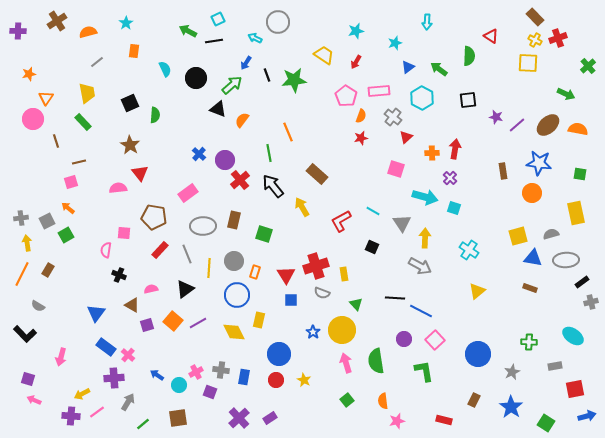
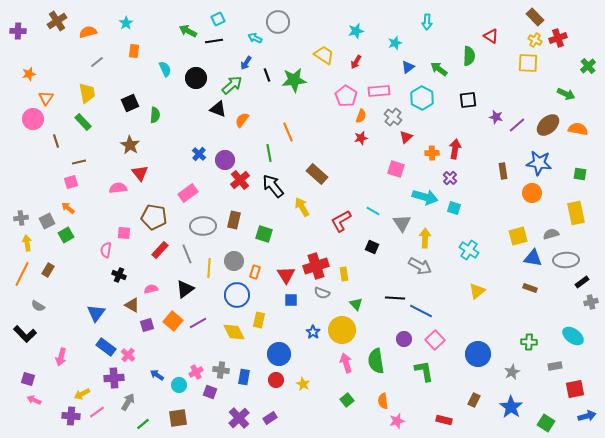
yellow star at (304, 380): moved 1 px left, 4 px down
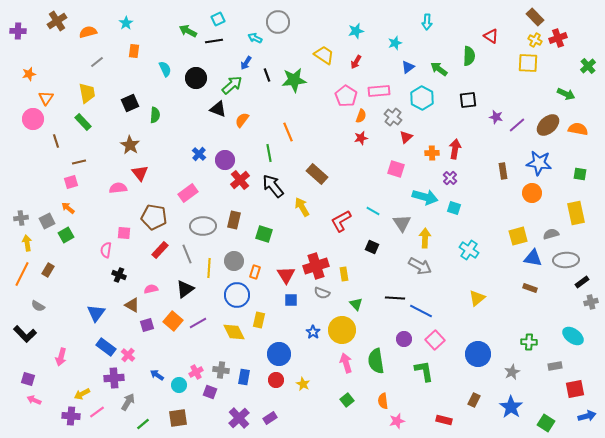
yellow triangle at (477, 291): moved 7 px down
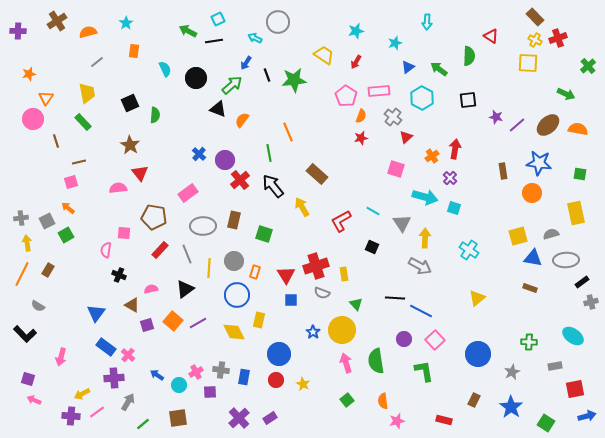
orange cross at (432, 153): moved 3 px down; rotated 32 degrees counterclockwise
purple square at (210, 392): rotated 24 degrees counterclockwise
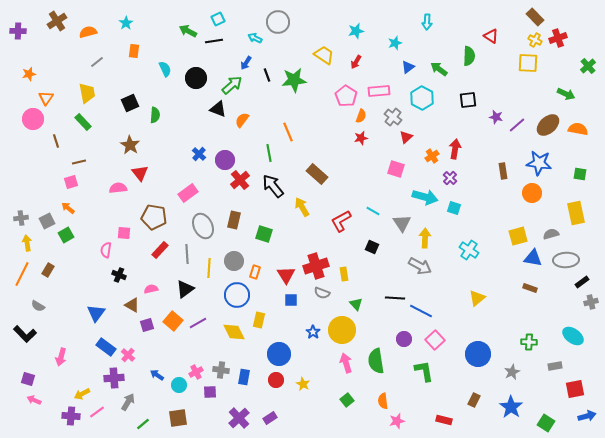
gray ellipse at (203, 226): rotated 65 degrees clockwise
gray line at (187, 254): rotated 18 degrees clockwise
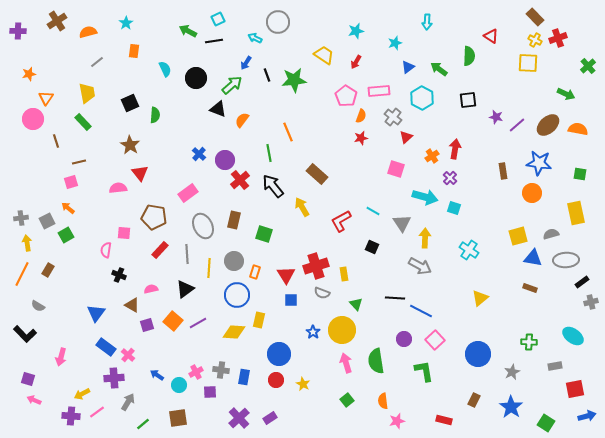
yellow triangle at (477, 298): moved 3 px right
yellow diamond at (234, 332): rotated 60 degrees counterclockwise
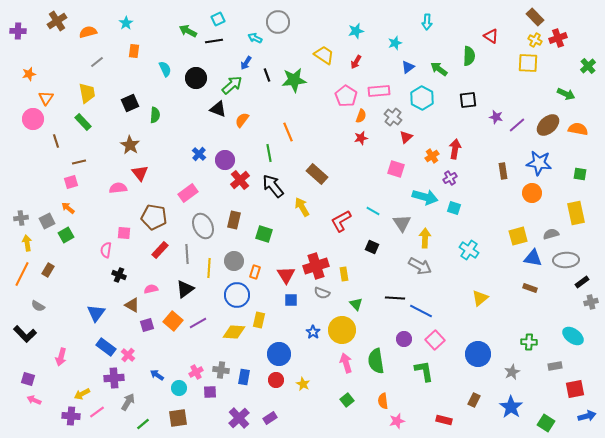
purple cross at (450, 178): rotated 16 degrees clockwise
cyan circle at (179, 385): moved 3 px down
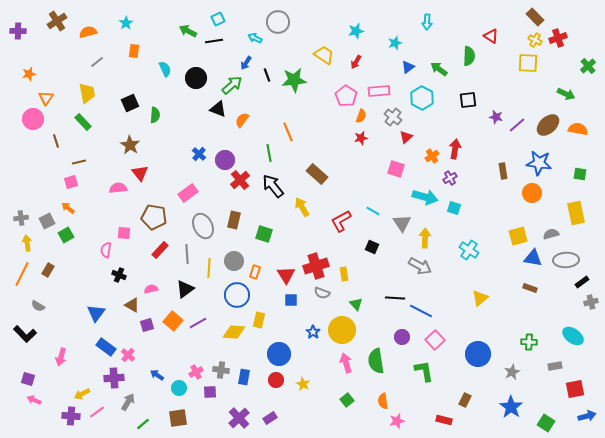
purple circle at (404, 339): moved 2 px left, 2 px up
brown rectangle at (474, 400): moved 9 px left
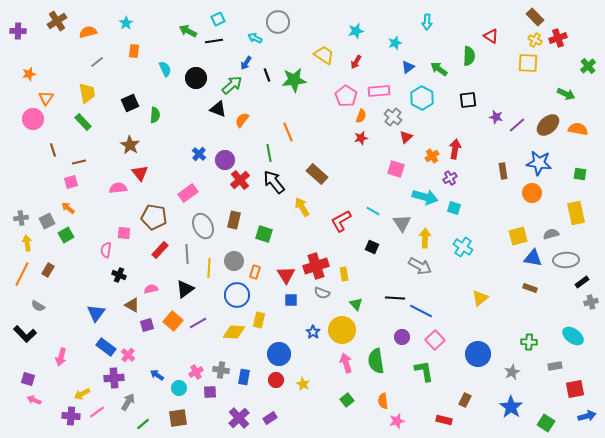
brown line at (56, 141): moved 3 px left, 9 px down
black arrow at (273, 186): moved 1 px right, 4 px up
cyan cross at (469, 250): moved 6 px left, 3 px up
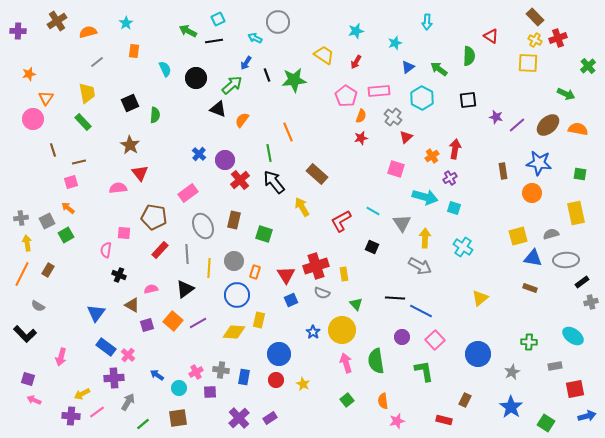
blue square at (291, 300): rotated 24 degrees counterclockwise
